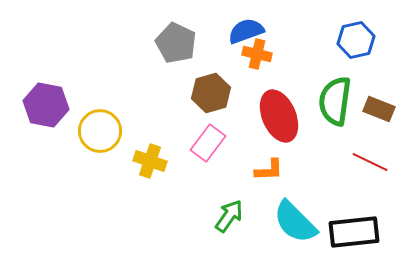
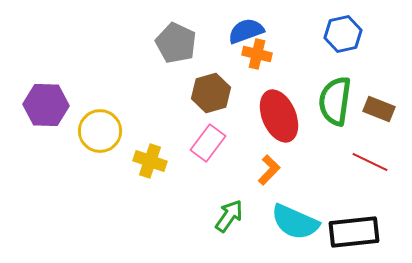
blue hexagon: moved 13 px left, 6 px up
purple hexagon: rotated 9 degrees counterclockwise
orange L-shape: rotated 44 degrees counterclockwise
cyan semicircle: rotated 21 degrees counterclockwise
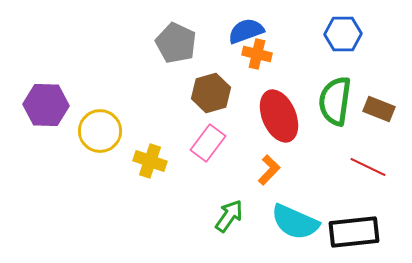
blue hexagon: rotated 12 degrees clockwise
red line: moved 2 px left, 5 px down
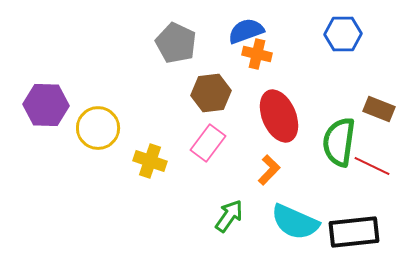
brown hexagon: rotated 9 degrees clockwise
green semicircle: moved 4 px right, 41 px down
yellow circle: moved 2 px left, 3 px up
red line: moved 4 px right, 1 px up
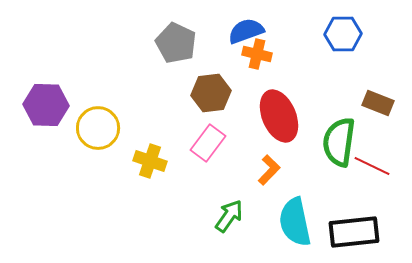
brown rectangle: moved 1 px left, 6 px up
cyan semicircle: rotated 54 degrees clockwise
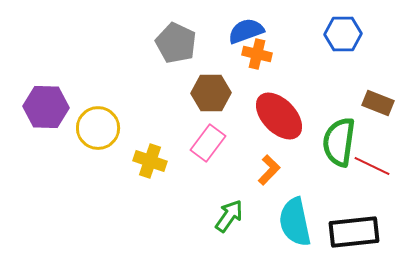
brown hexagon: rotated 6 degrees clockwise
purple hexagon: moved 2 px down
red ellipse: rotated 21 degrees counterclockwise
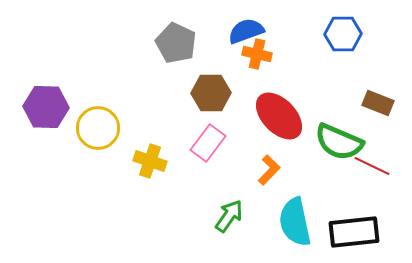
green semicircle: rotated 75 degrees counterclockwise
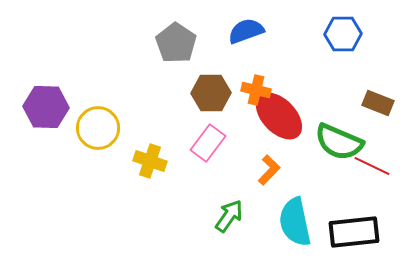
gray pentagon: rotated 9 degrees clockwise
orange cross: moved 1 px left, 36 px down
